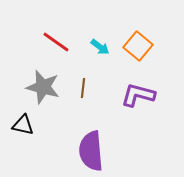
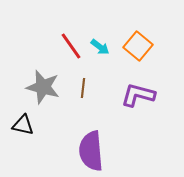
red line: moved 15 px right, 4 px down; rotated 20 degrees clockwise
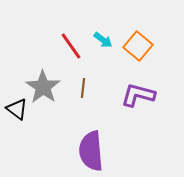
cyan arrow: moved 3 px right, 7 px up
gray star: rotated 20 degrees clockwise
black triangle: moved 6 px left, 16 px up; rotated 25 degrees clockwise
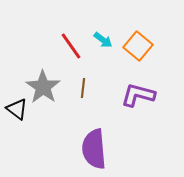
purple semicircle: moved 3 px right, 2 px up
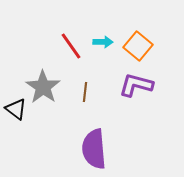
cyan arrow: moved 2 px down; rotated 36 degrees counterclockwise
brown line: moved 2 px right, 4 px down
purple L-shape: moved 2 px left, 10 px up
black triangle: moved 1 px left
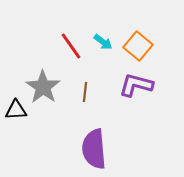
cyan arrow: rotated 36 degrees clockwise
black triangle: moved 1 px down; rotated 40 degrees counterclockwise
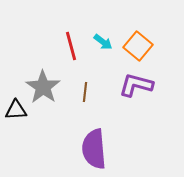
red line: rotated 20 degrees clockwise
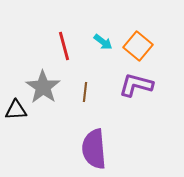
red line: moved 7 px left
